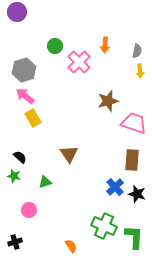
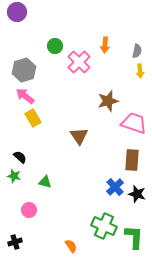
brown triangle: moved 10 px right, 18 px up
green triangle: rotated 32 degrees clockwise
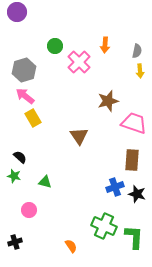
blue cross: rotated 24 degrees clockwise
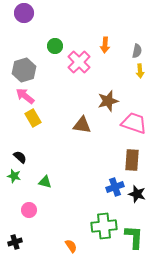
purple circle: moved 7 px right, 1 px down
brown triangle: moved 3 px right, 11 px up; rotated 48 degrees counterclockwise
green cross: rotated 30 degrees counterclockwise
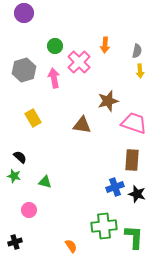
pink arrow: moved 29 px right, 18 px up; rotated 42 degrees clockwise
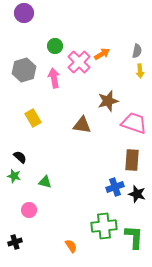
orange arrow: moved 3 px left, 9 px down; rotated 126 degrees counterclockwise
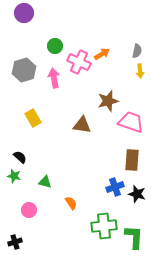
pink cross: rotated 20 degrees counterclockwise
pink trapezoid: moved 3 px left, 1 px up
orange semicircle: moved 43 px up
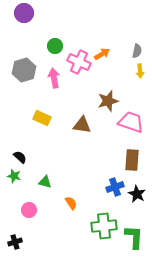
yellow rectangle: moved 9 px right; rotated 36 degrees counterclockwise
black star: rotated 12 degrees clockwise
